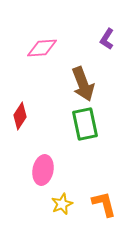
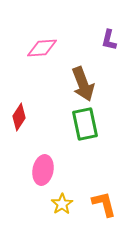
purple L-shape: moved 2 px right, 1 px down; rotated 20 degrees counterclockwise
red diamond: moved 1 px left, 1 px down
yellow star: rotated 10 degrees counterclockwise
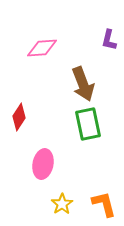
green rectangle: moved 3 px right
pink ellipse: moved 6 px up
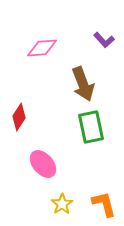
purple L-shape: moved 5 px left; rotated 55 degrees counterclockwise
green rectangle: moved 3 px right, 3 px down
pink ellipse: rotated 52 degrees counterclockwise
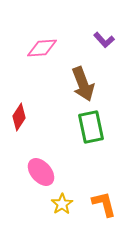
pink ellipse: moved 2 px left, 8 px down
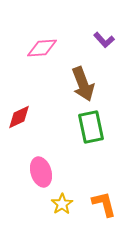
red diamond: rotated 32 degrees clockwise
pink ellipse: rotated 24 degrees clockwise
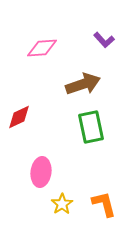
brown arrow: rotated 88 degrees counterclockwise
pink ellipse: rotated 24 degrees clockwise
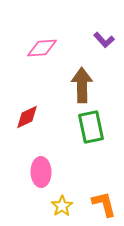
brown arrow: moved 1 px left, 1 px down; rotated 72 degrees counterclockwise
red diamond: moved 8 px right
pink ellipse: rotated 8 degrees counterclockwise
yellow star: moved 2 px down
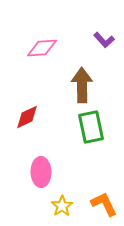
orange L-shape: rotated 12 degrees counterclockwise
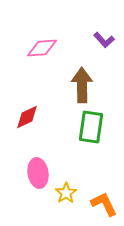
green rectangle: rotated 20 degrees clockwise
pink ellipse: moved 3 px left, 1 px down; rotated 8 degrees counterclockwise
yellow star: moved 4 px right, 13 px up
